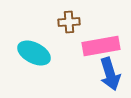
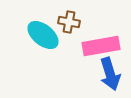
brown cross: rotated 15 degrees clockwise
cyan ellipse: moved 9 px right, 18 px up; rotated 12 degrees clockwise
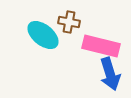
pink rectangle: rotated 24 degrees clockwise
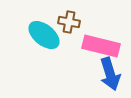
cyan ellipse: moved 1 px right
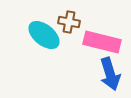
pink rectangle: moved 1 px right, 4 px up
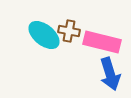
brown cross: moved 9 px down
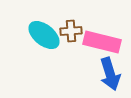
brown cross: moved 2 px right; rotated 15 degrees counterclockwise
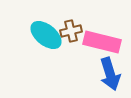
brown cross: rotated 10 degrees counterclockwise
cyan ellipse: moved 2 px right
